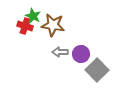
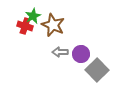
green star: rotated 21 degrees clockwise
brown star: rotated 15 degrees clockwise
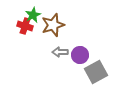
green star: moved 1 px up
brown star: rotated 30 degrees clockwise
purple circle: moved 1 px left, 1 px down
gray square: moved 1 px left, 2 px down; rotated 15 degrees clockwise
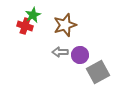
brown star: moved 12 px right
gray square: moved 2 px right
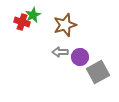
red cross: moved 3 px left, 4 px up
purple circle: moved 2 px down
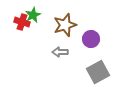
purple circle: moved 11 px right, 18 px up
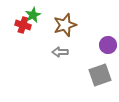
red cross: moved 1 px right, 3 px down
purple circle: moved 17 px right, 6 px down
gray square: moved 2 px right, 3 px down; rotated 10 degrees clockwise
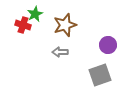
green star: moved 2 px right, 1 px up
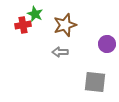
green star: rotated 21 degrees counterclockwise
red cross: rotated 28 degrees counterclockwise
purple circle: moved 1 px left, 1 px up
gray square: moved 5 px left, 7 px down; rotated 25 degrees clockwise
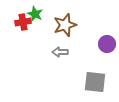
red cross: moved 3 px up
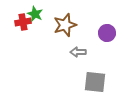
purple circle: moved 11 px up
gray arrow: moved 18 px right
